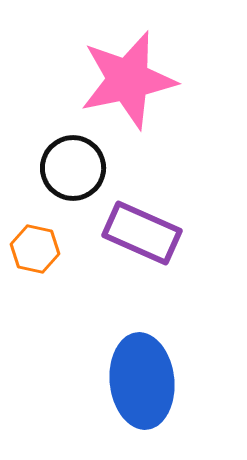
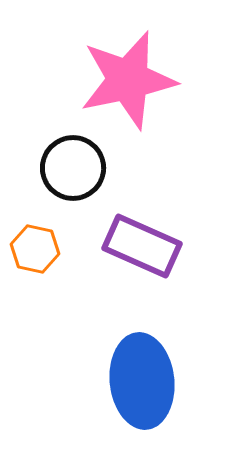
purple rectangle: moved 13 px down
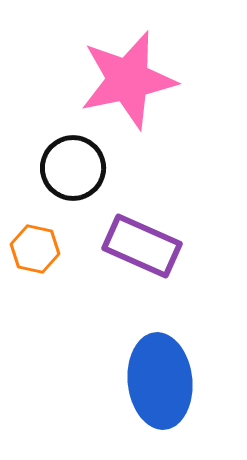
blue ellipse: moved 18 px right
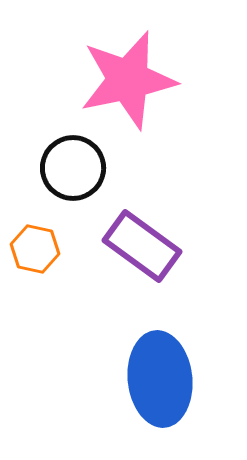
purple rectangle: rotated 12 degrees clockwise
blue ellipse: moved 2 px up
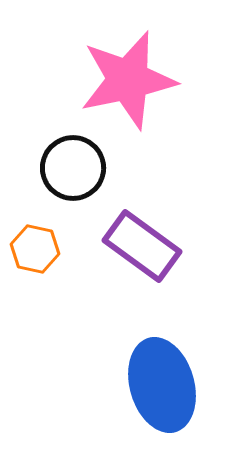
blue ellipse: moved 2 px right, 6 px down; rotated 10 degrees counterclockwise
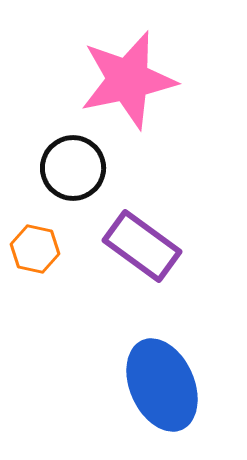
blue ellipse: rotated 8 degrees counterclockwise
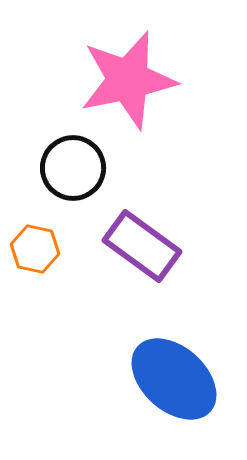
blue ellipse: moved 12 px right, 6 px up; rotated 24 degrees counterclockwise
